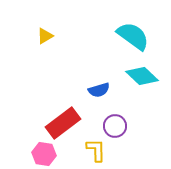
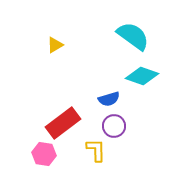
yellow triangle: moved 10 px right, 9 px down
cyan diamond: rotated 24 degrees counterclockwise
blue semicircle: moved 10 px right, 9 px down
purple circle: moved 1 px left
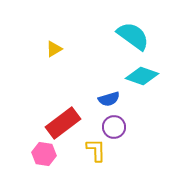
yellow triangle: moved 1 px left, 4 px down
purple circle: moved 1 px down
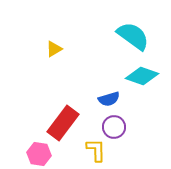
red rectangle: rotated 16 degrees counterclockwise
pink hexagon: moved 5 px left
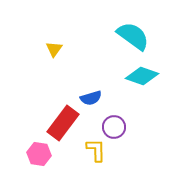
yellow triangle: rotated 24 degrees counterclockwise
blue semicircle: moved 18 px left, 1 px up
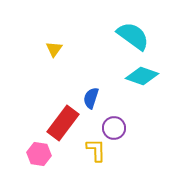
blue semicircle: rotated 125 degrees clockwise
purple circle: moved 1 px down
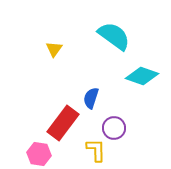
cyan semicircle: moved 19 px left
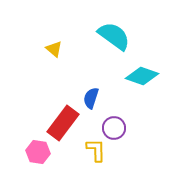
yellow triangle: rotated 24 degrees counterclockwise
pink hexagon: moved 1 px left, 2 px up
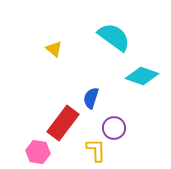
cyan semicircle: moved 1 px down
